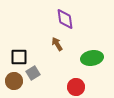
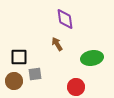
gray square: moved 2 px right, 1 px down; rotated 24 degrees clockwise
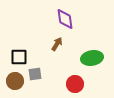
brown arrow: rotated 64 degrees clockwise
brown circle: moved 1 px right
red circle: moved 1 px left, 3 px up
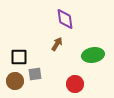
green ellipse: moved 1 px right, 3 px up
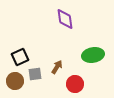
brown arrow: moved 23 px down
black square: moved 1 px right; rotated 24 degrees counterclockwise
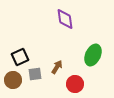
green ellipse: rotated 55 degrees counterclockwise
brown circle: moved 2 px left, 1 px up
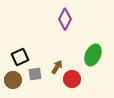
purple diamond: rotated 35 degrees clockwise
red circle: moved 3 px left, 5 px up
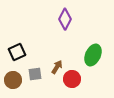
black square: moved 3 px left, 5 px up
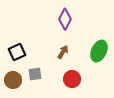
green ellipse: moved 6 px right, 4 px up
brown arrow: moved 6 px right, 15 px up
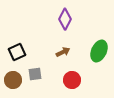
brown arrow: rotated 32 degrees clockwise
red circle: moved 1 px down
